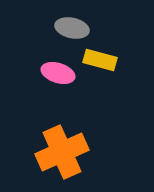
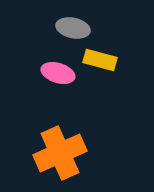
gray ellipse: moved 1 px right
orange cross: moved 2 px left, 1 px down
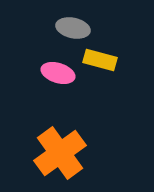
orange cross: rotated 12 degrees counterclockwise
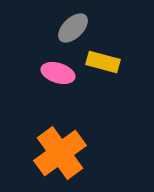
gray ellipse: rotated 56 degrees counterclockwise
yellow rectangle: moved 3 px right, 2 px down
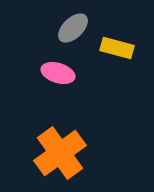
yellow rectangle: moved 14 px right, 14 px up
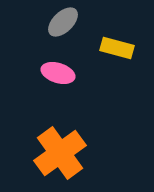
gray ellipse: moved 10 px left, 6 px up
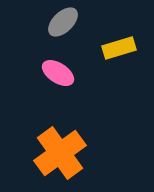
yellow rectangle: moved 2 px right; rotated 32 degrees counterclockwise
pink ellipse: rotated 16 degrees clockwise
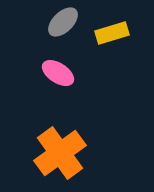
yellow rectangle: moved 7 px left, 15 px up
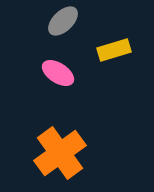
gray ellipse: moved 1 px up
yellow rectangle: moved 2 px right, 17 px down
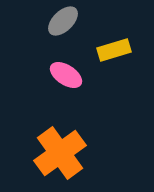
pink ellipse: moved 8 px right, 2 px down
